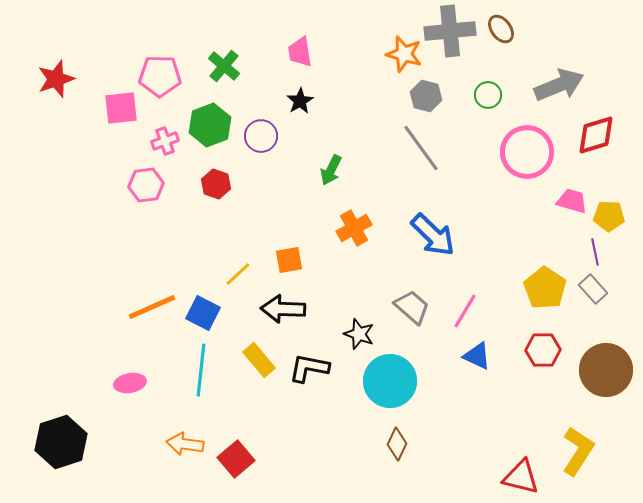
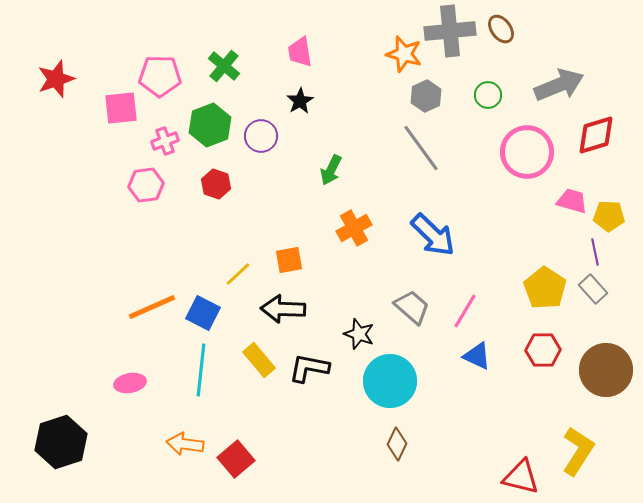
gray hexagon at (426, 96): rotated 20 degrees clockwise
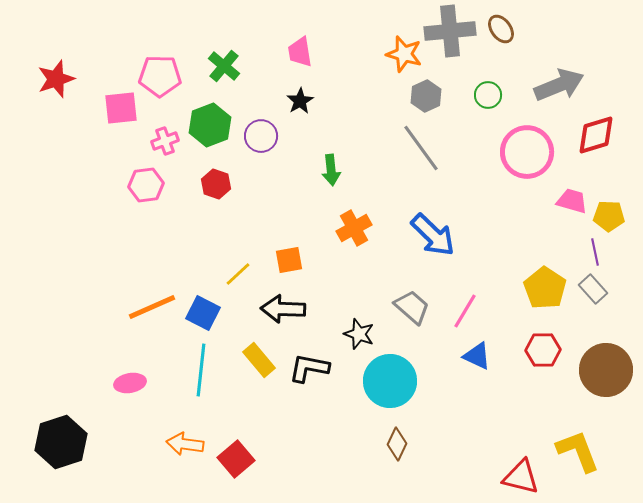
green arrow at (331, 170): rotated 32 degrees counterclockwise
yellow L-shape at (578, 451): rotated 54 degrees counterclockwise
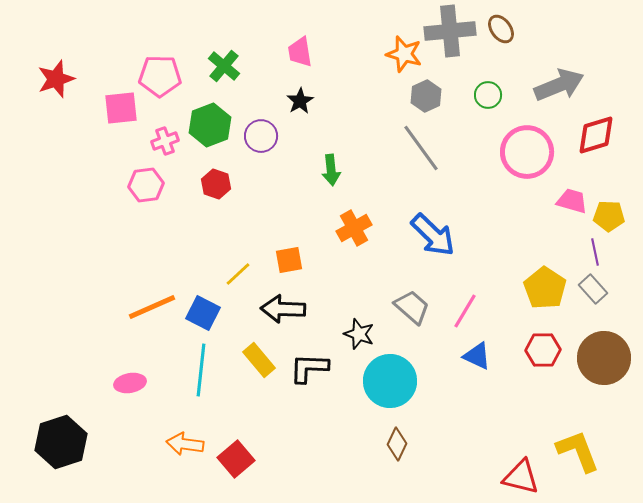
black L-shape at (309, 368): rotated 9 degrees counterclockwise
brown circle at (606, 370): moved 2 px left, 12 px up
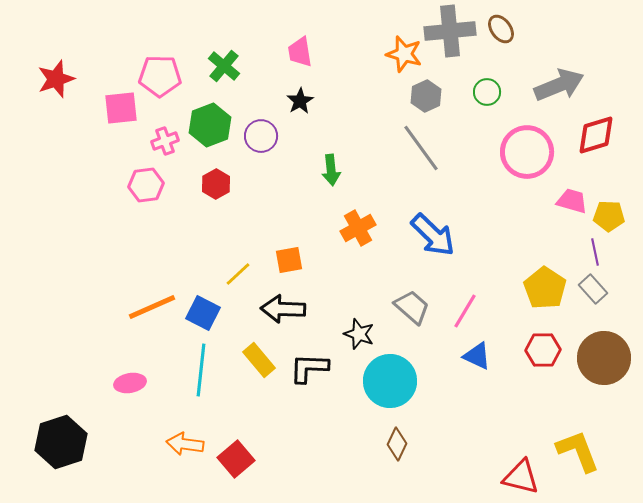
green circle at (488, 95): moved 1 px left, 3 px up
red hexagon at (216, 184): rotated 12 degrees clockwise
orange cross at (354, 228): moved 4 px right
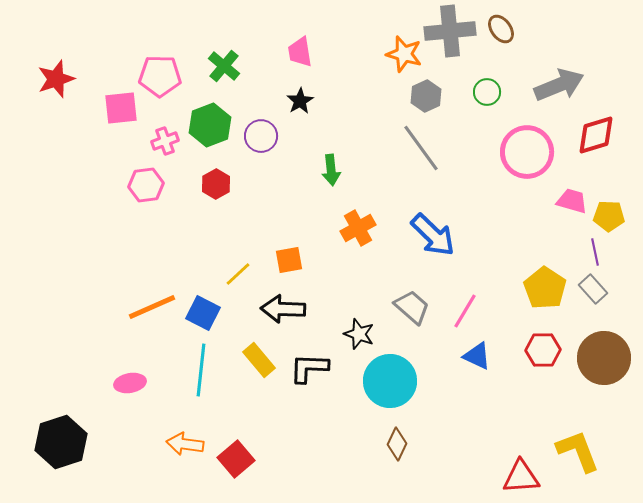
red triangle at (521, 477): rotated 18 degrees counterclockwise
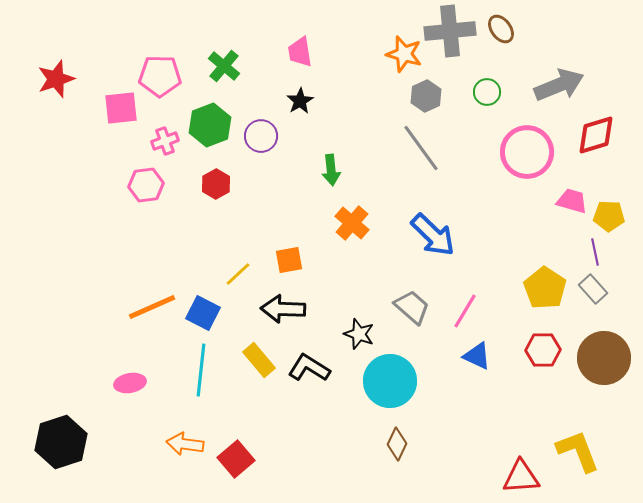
orange cross at (358, 228): moved 6 px left, 5 px up; rotated 20 degrees counterclockwise
black L-shape at (309, 368): rotated 30 degrees clockwise
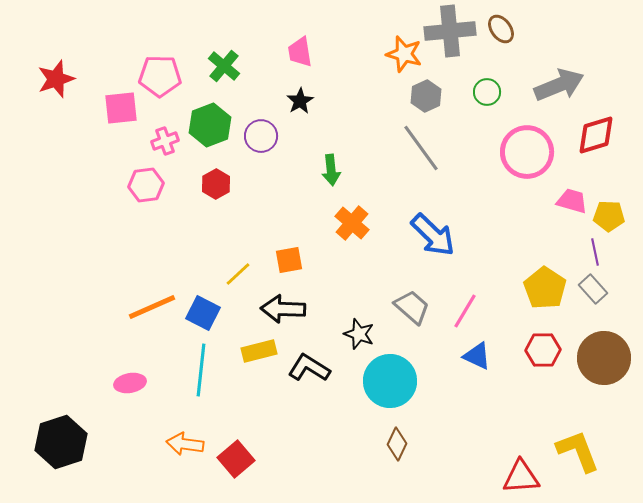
yellow rectangle at (259, 360): moved 9 px up; rotated 64 degrees counterclockwise
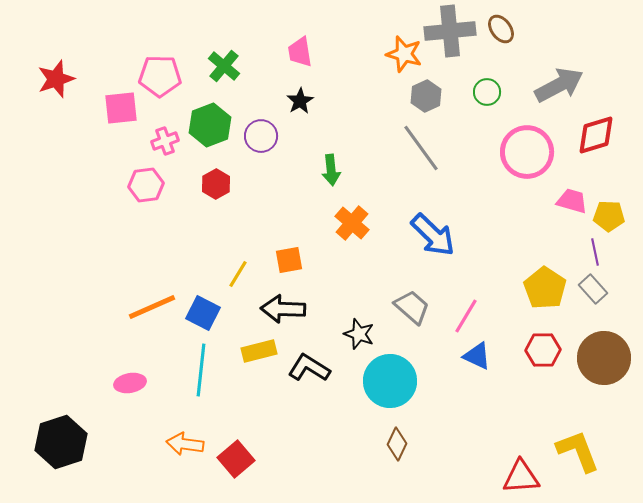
gray arrow at (559, 85): rotated 6 degrees counterclockwise
yellow line at (238, 274): rotated 16 degrees counterclockwise
pink line at (465, 311): moved 1 px right, 5 px down
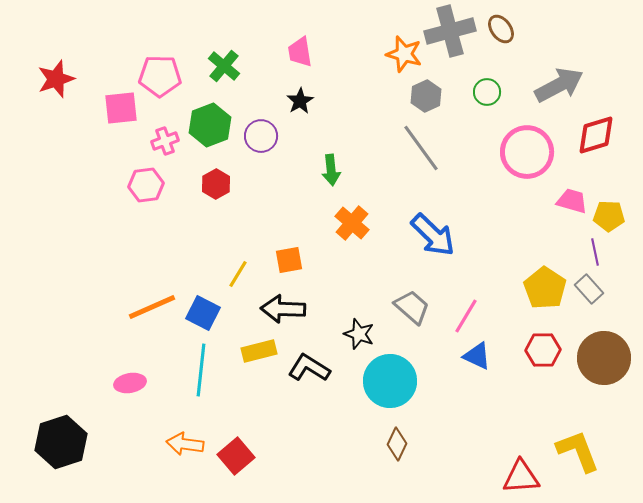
gray cross at (450, 31): rotated 9 degrees counterclockwise
gray rectangle at (593, 289): moved 4 px left
red square at (236, 459): moved 3 px up
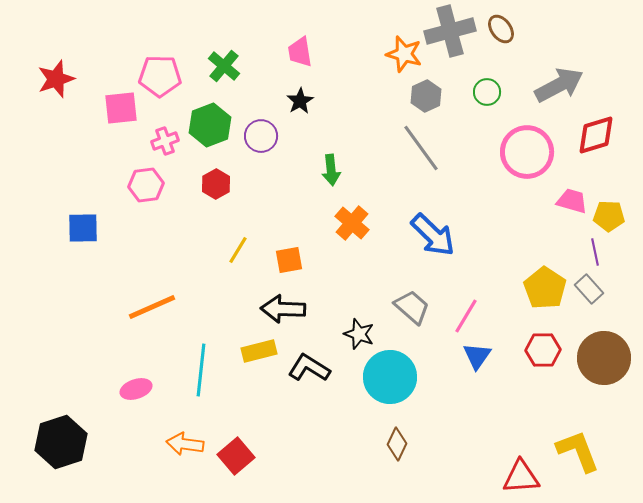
yellow line at (238, 274): moved 24 px up
blue square at (203, 313): moved 120 px left, 85 px up; rotated 28 degrees counterclockwise
blue triangle at (477, 356): rotated 40 degrees clockwise
cyan circle at (390, 381): moved 4 px up
pink ellipse at (130, 383): moved 6 px right, 6 px down; rotated 8 degrees counterclockwise
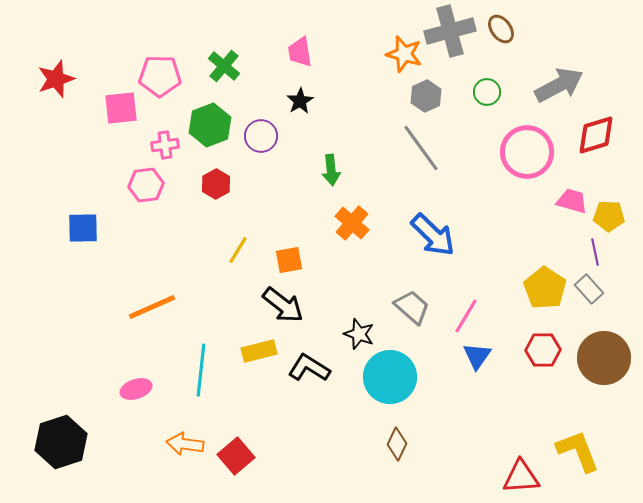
pink cross at (165, 141): moved 4 px down; rotated 12 degrees clockwise
black arrow at (283, 309): moved 4 px up; rotated 144 degrees counterclockwise
